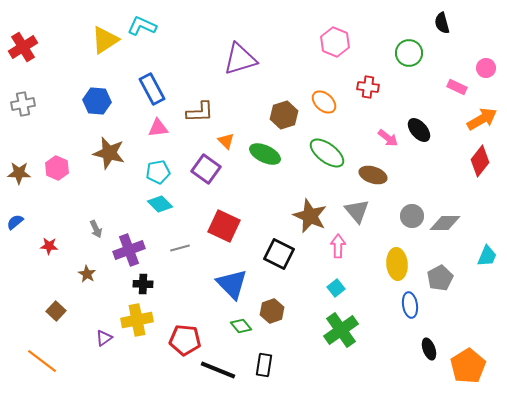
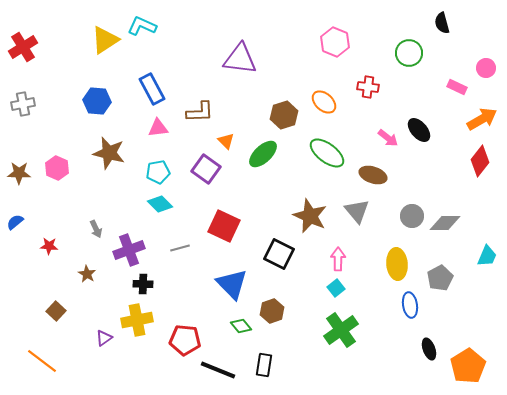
purple triangle at (240, 59): rotated 24 degrees clockwise
green ellipse at (265, 154): moved 2 px left; rotated 68 degrees counterclockwise
pink arrow at (338, 246): moved 13 px down
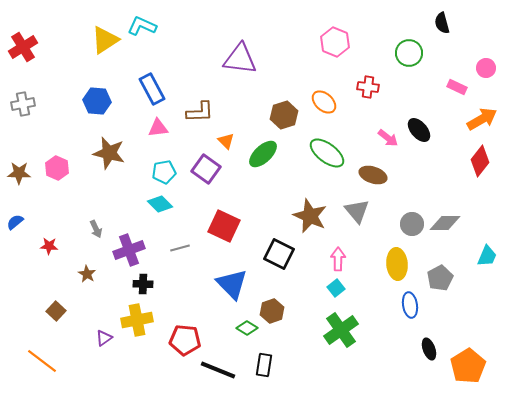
cyan pentagon at (158, 172): moved 6 px right
gray circle at (412, 216): moved 8 px down
green diamond at (241, 326): moved 6 px right, 2 px down; rotated 20 degrees counterclockwise
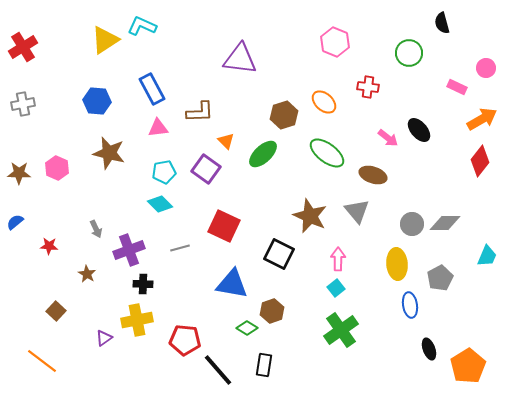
blue triangle at (232, 284): rotated 36 degrees counterclockwise
black line at (218, 370): rotated 27 degrees clockwise
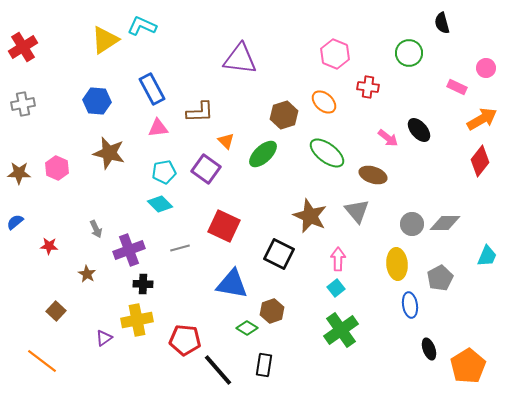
pink hexagon at (335, 42): moved 12 px down
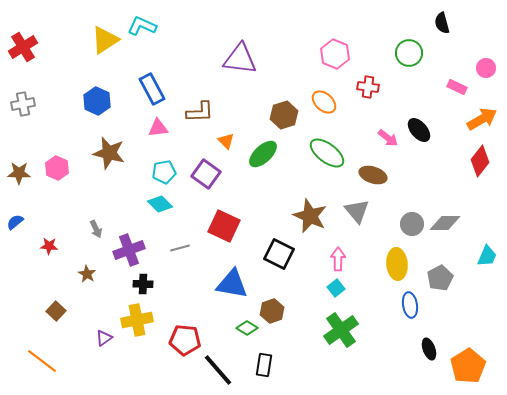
blue hexagon at (97, 101): rotated 20 degrees clockwise
purple square at (206, 169): moved 5 px down
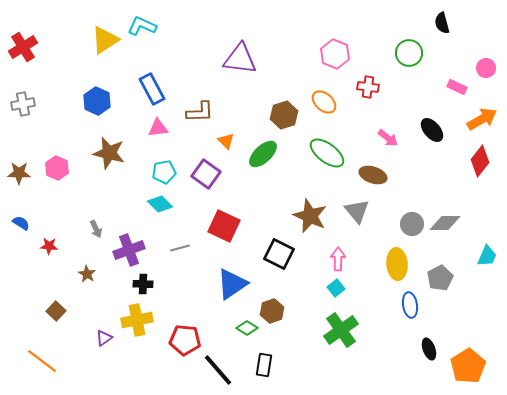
black ellipse at (419, 130): moved 13 px right
blue semicircle at (15, 222): moved 6 px right, 1 px down; rotated 72 degrees clockwise
blue triangle at (232, 284): rotated 44 degrees counterclockwise
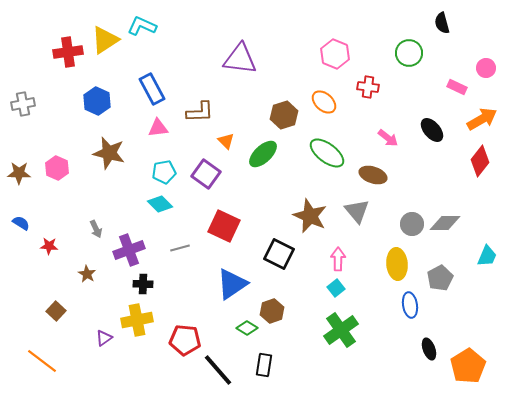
red cross at (23, 47): moved 45 px right, 5 px down; rotated 24 degrees clockwise
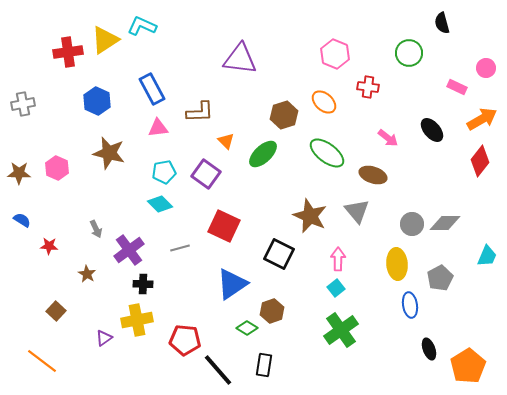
blue semicircle at (21, 223): moved 1 px right, 3 px up
purple cross at (129, 250): rotated 16 degrees counterclockwise
